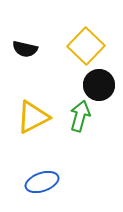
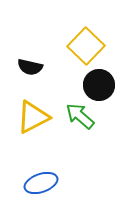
black semicircle: moved 5 px right, 18 px down
green arrow: rotated 64 degrees counterclockwise
blue ellipse: moved 1 px left, 1 px down
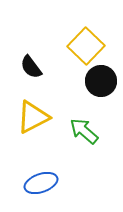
black semicircle: moved 1 px right; rotated 40 degrees clockwise
black circle: moved 2 px right, 4 px up
green arrow: moved 4 px right, 15 px down
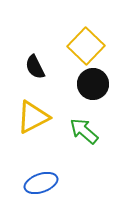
black semicircle: moved 4 px right; rotated 10 degrees clockwise
black circle: moved 8 px left, 3 px down
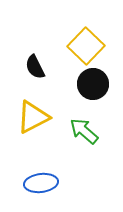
blue ellipse: rotated 12 degrees clockwise
